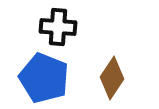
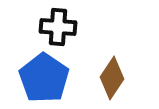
blue pentagon: rotated 12 degrees clockwise
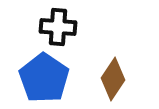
brown diamond: moved 1 px right, 1 px down
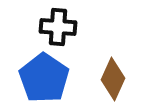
brown diamond: rotated 9 degrees counterclockwise
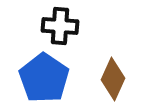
black cross: moved 2 px right, 1 px up
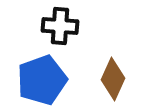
blue pentagon: moved 2 px left, 2 px down; rotated 18 degrees clockwise
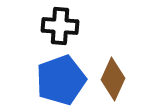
blue pentagon: moved 19 px right
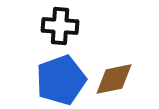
brown diamond: moved 1 px right; rotated 54 degrees clockwise
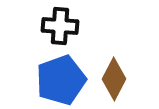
brown diamond: rotated 51 degrees counterclockwise
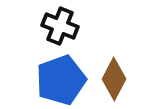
black cross: rotated 18 degrees clockwise
